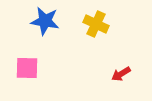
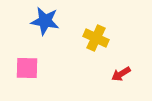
yellow cross: moved 14 px down
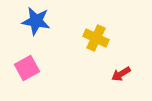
blue star: moved 9 px left
pink square: rotated 30 degrees counterclockwise
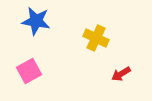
pink square: moved 2 px right, 3 px down
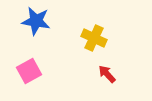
yellow cross: moved 2 px left
red arrow: moved 14 px left; rotated 78 degrees clockwise
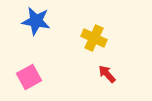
pink square: moved 6 px down
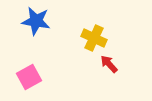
red arrow: moved 2 px right, 10 px up
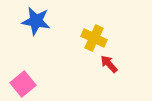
pink square: moved 6 px left, 7 px down; rotated 10 degrees counterclockwise
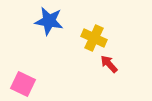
blue star: moved 13 px right
pink square: rotated 25 degrees counterclockwise
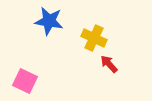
pink square: moved 2 px right, 3 px up
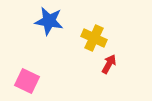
red arrow: rotated 72 degrees clockwise
pink square: moved 2 px right
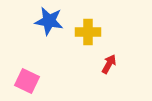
yellow cross: moved 6 px left, 6 px up; rotated 25 degrees counterclockwise
